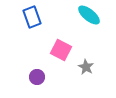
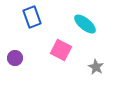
cyan ellipse: moved 4 px left, 9 px down
gray star: moved 10 px right
purple circle: moved 22 px left, 19 px up
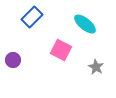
blue rectangle: rotated 65 degrees clockwise
purple circle: moved 2 px left, 2 px down
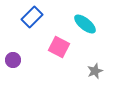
pink square: moved 2 px left, 3 px up
gray star: moved 1 px left, 4 px down; rotated 21 degrees clockwise
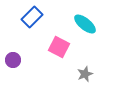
gray star: moved 10 px left, 3 px down
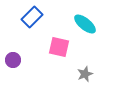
pink square: rotated 15 degrees counterclockwise
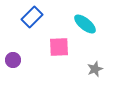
pink square: rotated 15 degrees counterclockwise
gray star: moved 10 px right, 5 px up
